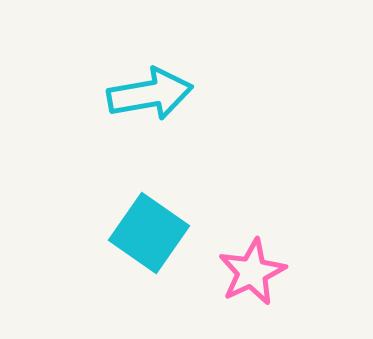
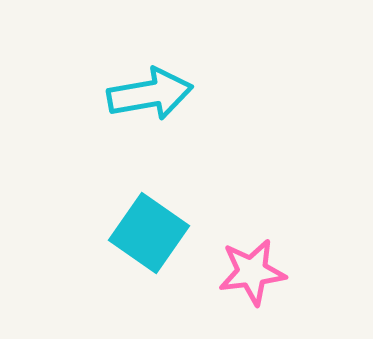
pink star: rotated 18 degrees clockwise
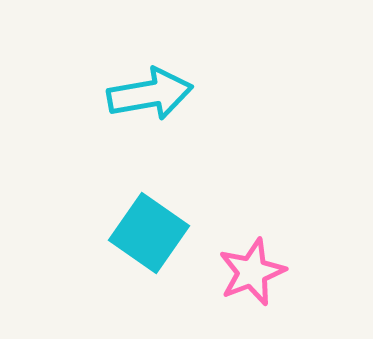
pink star: rotated 14 degrees counterclockwise
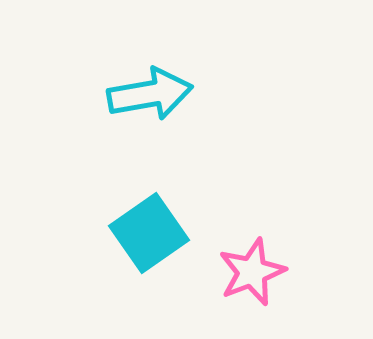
cyan square: rotated 20 degrees clockwise
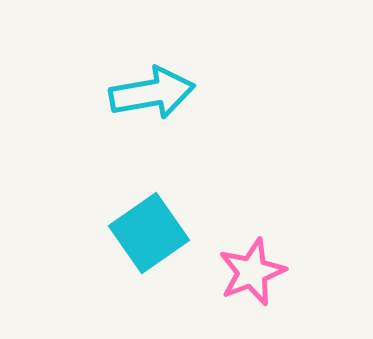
cyan arrow: moved 2 px right, 1 px up
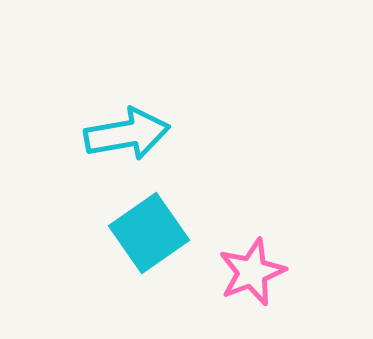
cyan arrow: moved 25 px left, 41 px down
